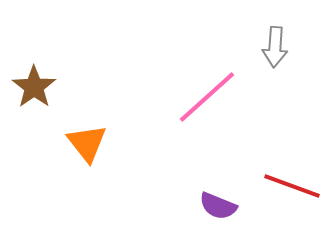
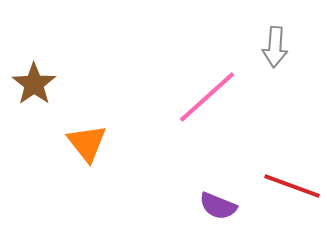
brown star: moved 3 px up
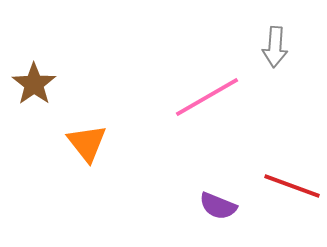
pink line: rotated 12 degrees clockwise
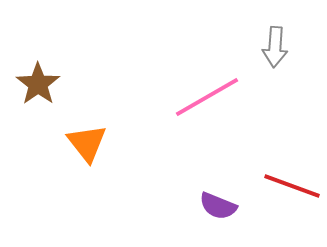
brown star: moved 4 px right
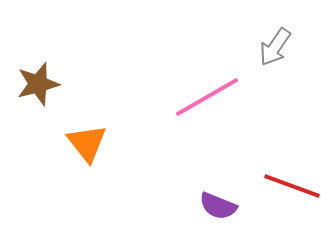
gray arrow: rotated 30 degrees clockwise
brown star: rotated 21 degrees clockwise
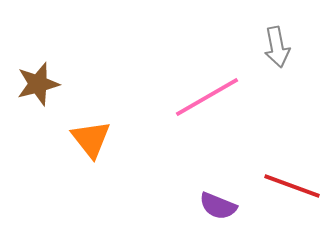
gray arrow: moved 2 px right; rotated 45 degrees counterclockwise
orange triangle: moved 4 px right, 4 px up
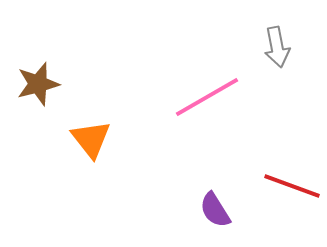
purple semicircle: moved 3 px left, 4 px down; rotated 36 degrees clockwise
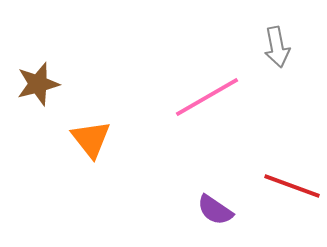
purple semicircle: rotated 24 degrees counterclockwise
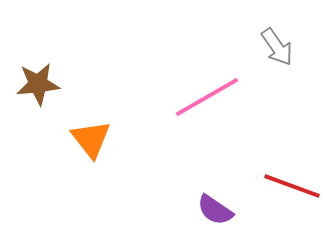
gray arrow: rotated 24 degrees counterclockwise
brown star: rotated 9 degrees clockwise
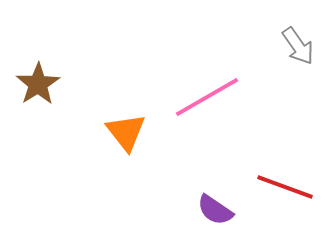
gray arrow: moved 21 px right, 1 px up
brown star: rotated 27 degrees counterclockwise
orange triangle: moved 35 px right, 7 px up
red line: moved 7 px left, 1 px down
